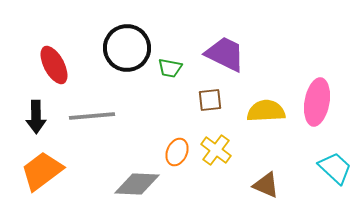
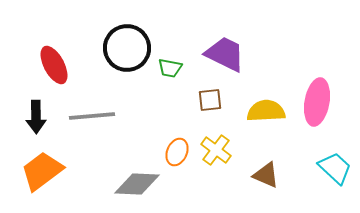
brown triangle: moved 10 px up
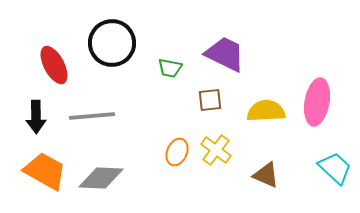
black circle: moved 15 px left, 5 px up
orange trapezoid: moved 3 px right; rotated 66 degrees clockwise
gray diamond: moved 36 px left, 6 px up
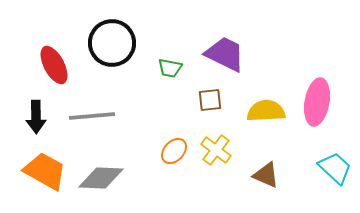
orange ellipse: moved 3 px left, 1 px up; rotated 20 degrees clockwise
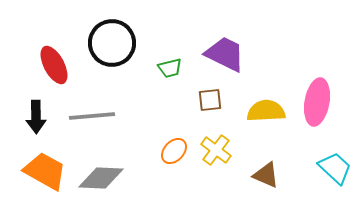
green trapezoid: rotated 25 degrees counterclockwise
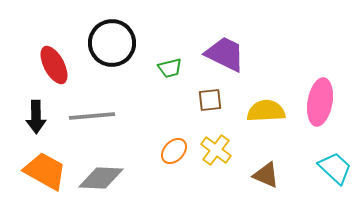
pink ellipse: moved 3 px right
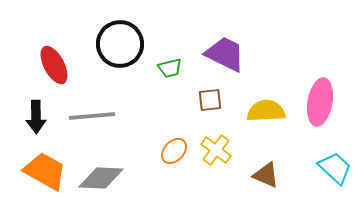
black circle: moved 8 px right, 1 px down
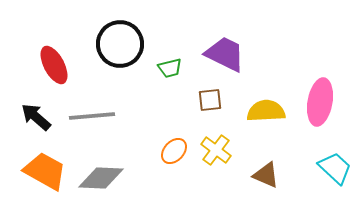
black arrow: rotated 132 degrees clockwise
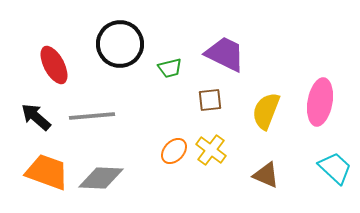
yellow semicircle: rotated 66 degrees counterclockwise
yellow cross: moved 5 px left
orange trapezoid: moved 2 px right, 1 px down; rotated 9 degrees counterclockwise
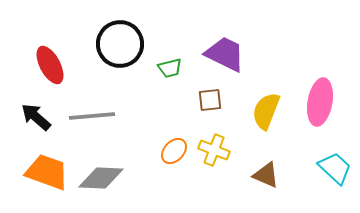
red ellipse: moved 4 px left
yellow cross: moved 3 px right; rotated 16 degrees counterclockwise
